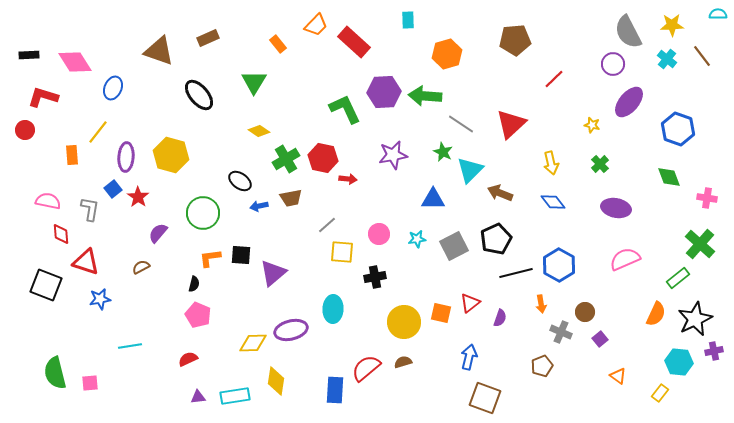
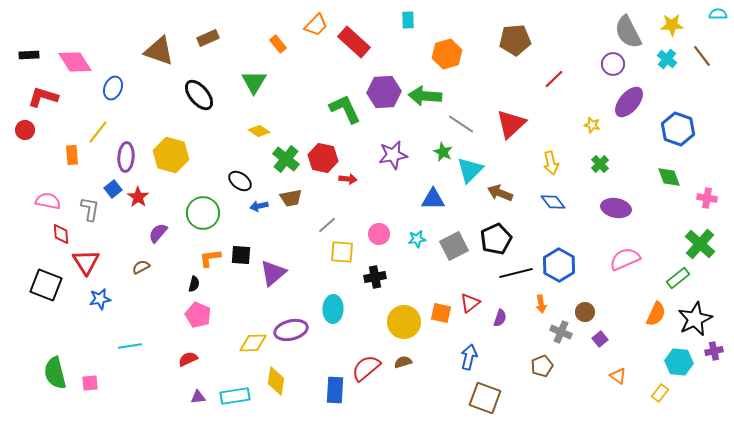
green cross at (286, 159): rotated 20 degrees counterclockwise
red triangle at (86, 262): rotated 40 degrees clockwise
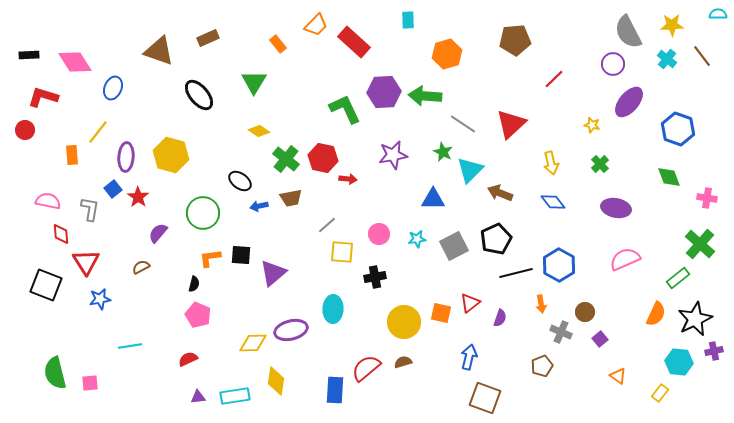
gray line at (461, 124): moved 2 px right
